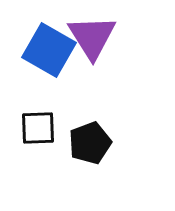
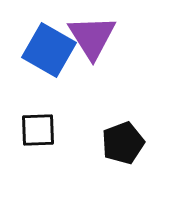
black square: moved 2 px down
black pentagon: moved 33 px right
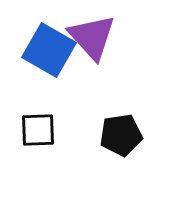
purple triangle: rotated 10 degrees counterclockwise
black pentagon: moved 2 px left, 8 px up; rotated 12 degrees clockwise
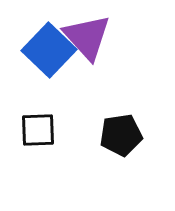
purple triangle: moved 5 px left
blue square: rotated 14 degrees clockwise
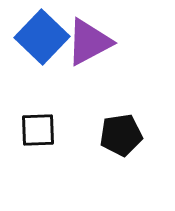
purple triangle: moved 2 px right, 5 px down; rotated 44 degrees clockwise
blue square: moved 7 px left, 13 px up
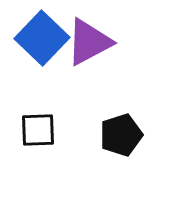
blue square: moved 1 px down
black pentagon: rotated 9 degrees counterclockwise
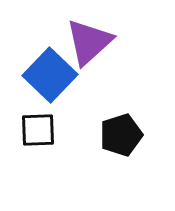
blue square: moved 8 px right, 37 px down
purple triangle: rotated 14 degrees counterclockwise
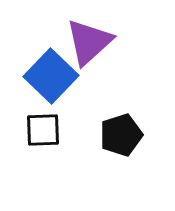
blue square: moved 1 px right, 1 px down
black square: moved 5 px right
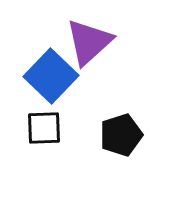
black square: moved 1 px right, 2 px up
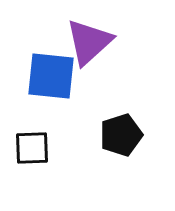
blue square: rotated 38 degrees counterclockwise
black square: moved 12 px left, 20 px down
